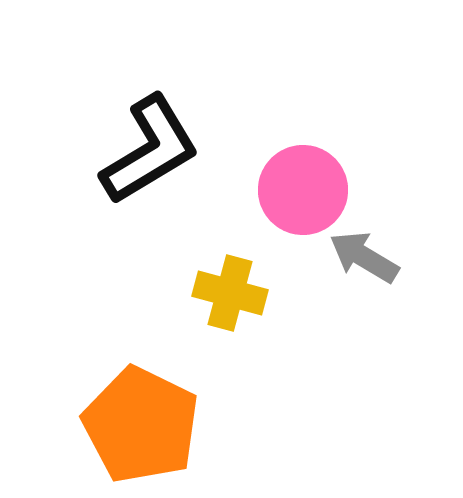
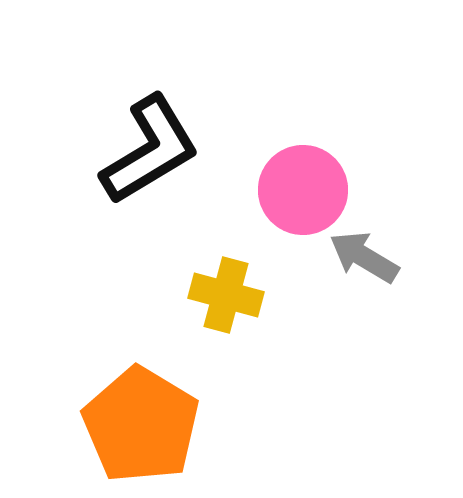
yellow cross: moved 4 px left, 2 px down
orange pentagon: rotated 5 degrees clockwise
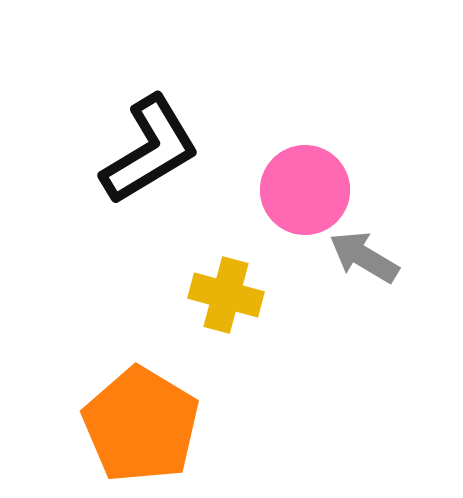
pink circle: moved 2 px right
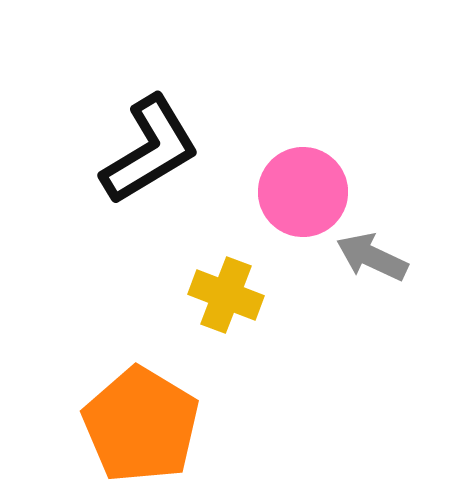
pink circle: moved 2 px left, 2 px down
gray arrow: moved 8 px right; rotated 6 degrees counterclockwise
yellow cross: rotated 6 degrees clockwise
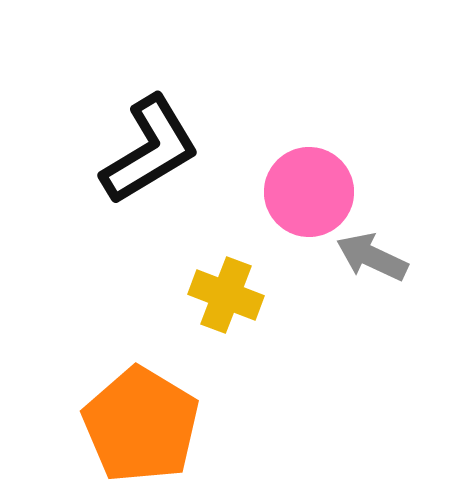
pink circle: moved 6 px right
